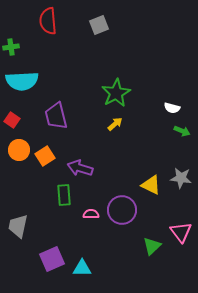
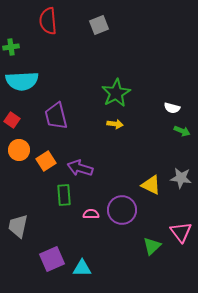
yellow arrow: rotated 49 degrees clockwise
orange square: moved 1 px right, 5 px down
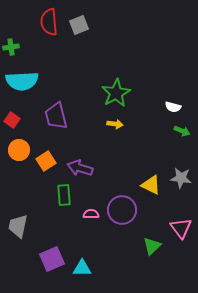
red semicircle: moved 1 px right, 1 px down
gray square: moved 20 px left
white semicircle: moved 1 px right, 1 px up
pink triangle: moved 4 px up
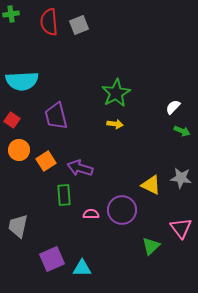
green cross: moved 33 px up
white semicircle: rotated 119 degrees clockwise
green triangle: moved 1 px left
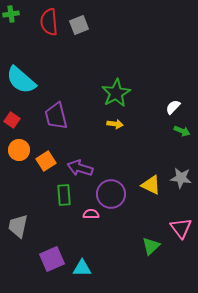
cyan semicircle: moved 1 px left, 1 px up; rotated 44 degrees clockwise
purple circle: moved 11 px left, 16 px up
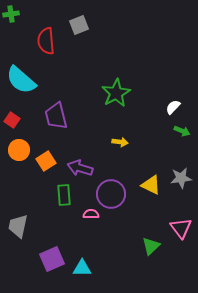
red semicircle: moved 3 px left, 19 px down
yellow arrow: moved 5 px right, 18 px down
gray star: rotated 15 degrees counterclockwise
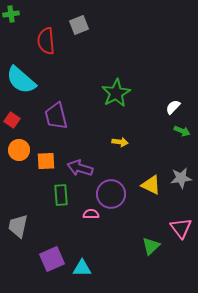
orange square: rotated 30 degrees clockwise
green rectangle: moved 3 px left
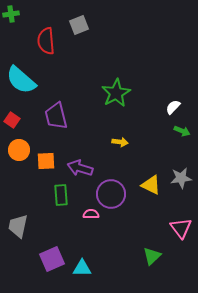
green triangle: moved 1 px right, 10 px down
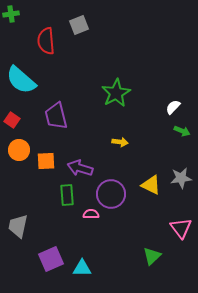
green rectangle: moved 6 px right
purple square: moved 1 px left
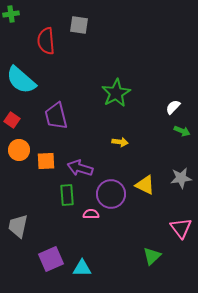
gray square: rotated 30 degrees clockwise
yellow triangle: moved 6 px left
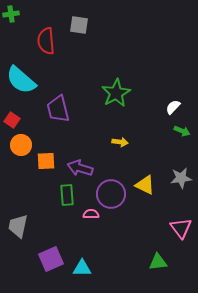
purple trapezoid: moved 2 px right, 7 px up
orange circle: moved 2 px right, 5 px up
green triangle: moved 6 px right, 6 px down; rotated 36 degrees clockwise
